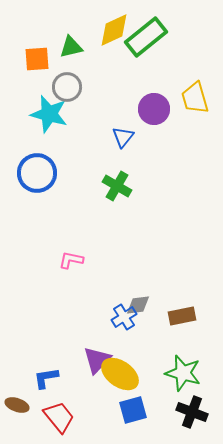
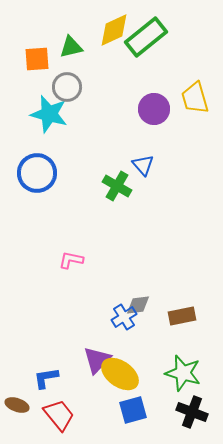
blue triangle: moved 20 px right, 28 px down; rotated 20 degrees counterclockwise
red trapezoid: moved 2 px up
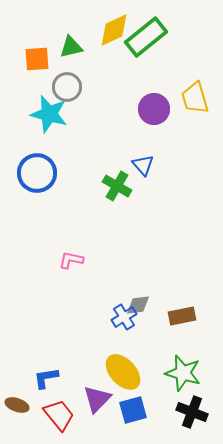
purple triangle: moved 39 px down
yellow ellipse: moved 3 px right, 2 px up; rotated 12 degrees clockwise
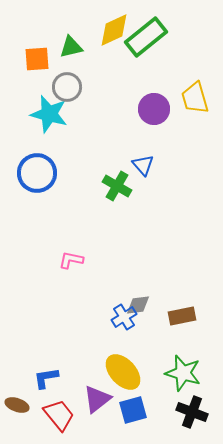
purple triangle: rotated 8 degrees clockwise
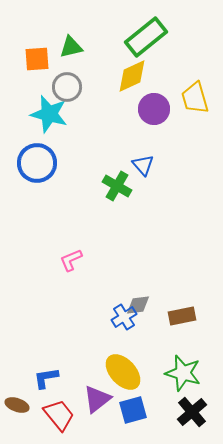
yellow diamond: moved 18 px right, 46 px down
blue circle: moved 10 px up
pink L-shape: rotated 35 degrees counterclockwise
black cross: rotated 28 degrees clockwise
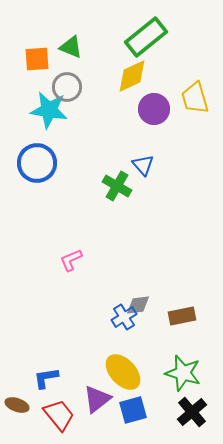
green triangle: rotated 35 degrees clockwise
cyan star: moved 4 px up; rotated 6 degrees counterclockwise
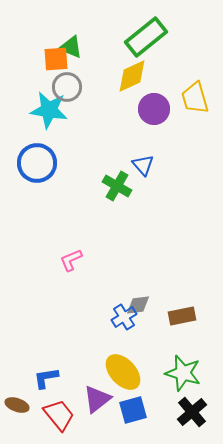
orange square: moved 19 px right
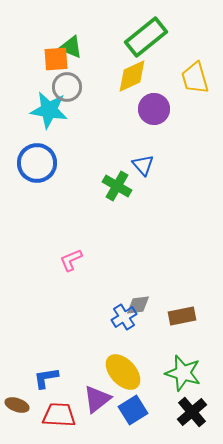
yellow trapezoid: moved 20 px up
blue square: rotated 16 degrees counterclockwise
red trapezoid: rotated 48 degrees counterclockwise
